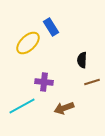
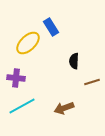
black semicircle: moved 8 px left, 1 px down
purple cross: moved 28 px left, 4 px up
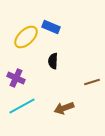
blue rectangle: rotated 36 degrees counterclockwise
yellow ellipse: moved 2 px left, 6 px up
black semicircle: moved 21 px left
purple cross: rotated 18 degrees clockwise
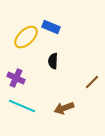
brown line: rotated 28 degrees counterclockwise
cyan line: rotated 52 degrees clockwise
